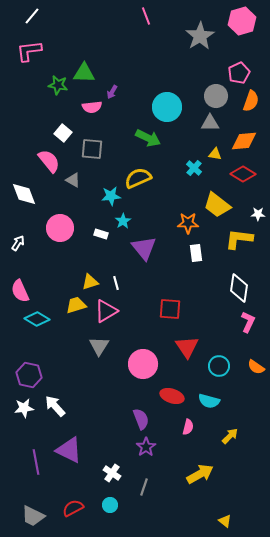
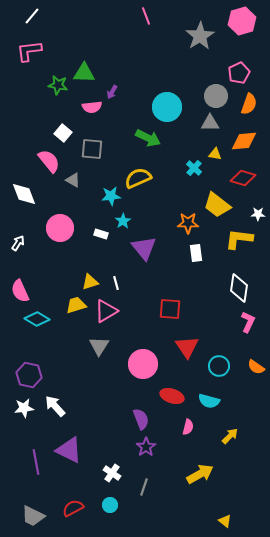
orange semicircle at (251, 101): moved 2 px left, 3 px down
red diamond at (243, 174): moved 4 px down; rotated 15 degrees counterclockwise
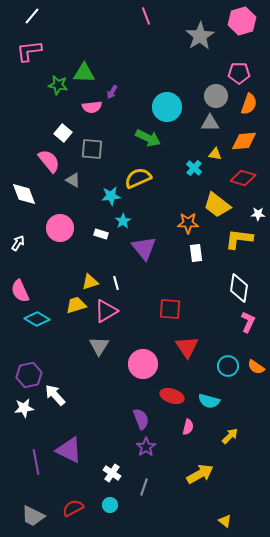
pink pentagon at (239, 73): rotated 25 degrees clockwise
cyan circle at (219, 366): moved 9 px right
purple hexagon at (29, 375): rotated 25 degrees counterclockwise
white arrow at (55, 406): moved 11 px up
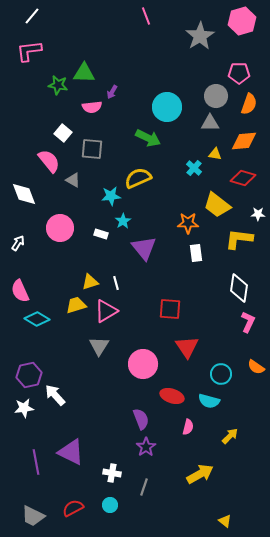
cyan circle at (228, 366): moved 7 px left, 8 px down
purple triangle at (69, 450): moved 2 px right, 2 px down
white cross at (112, 473): rotated 24 degrees counterclockwise
